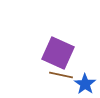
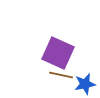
blue star: rotated 25 degrees clockwise
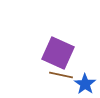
blue star: rotated 25 degrees counterclockwise
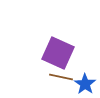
brown line: moved 2 px down
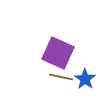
blue star: moved 5 px up
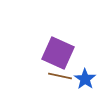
brown line: moved 1 px left, 1 px up
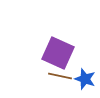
blue star: rotated 15 degrees counterclockwise
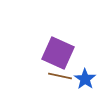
blue star: rotated 15 degrees clockwise
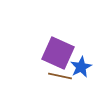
blue star: moved 4 px left, 12 px up; rotated 10 degrees clockwise
